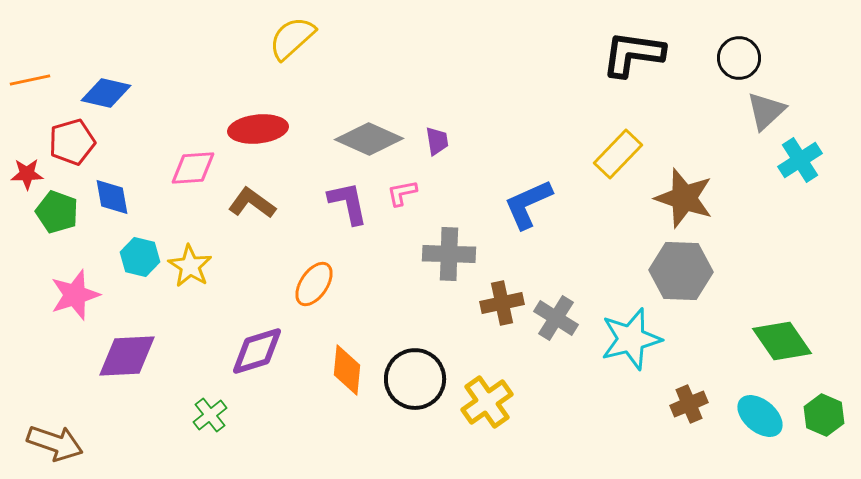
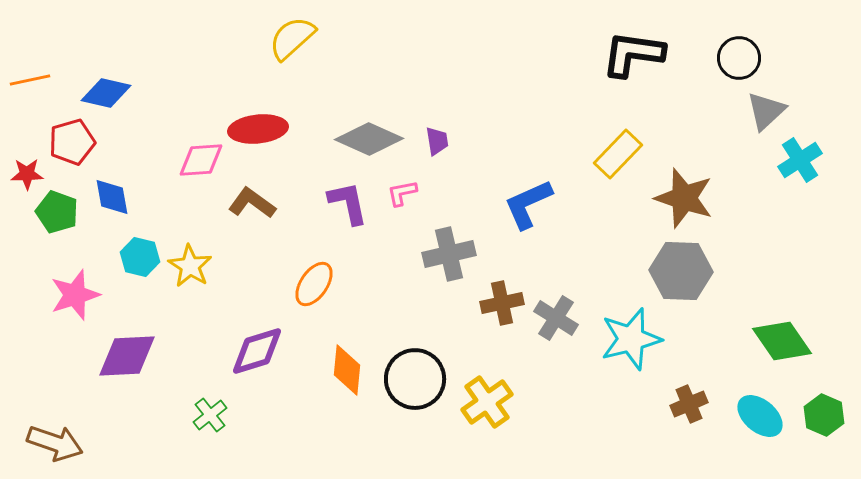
pink diamond at (193, 168): moved 8 px right, 8 px up
gray cross at (449, 254): rotated 15 degrees counterclockwise
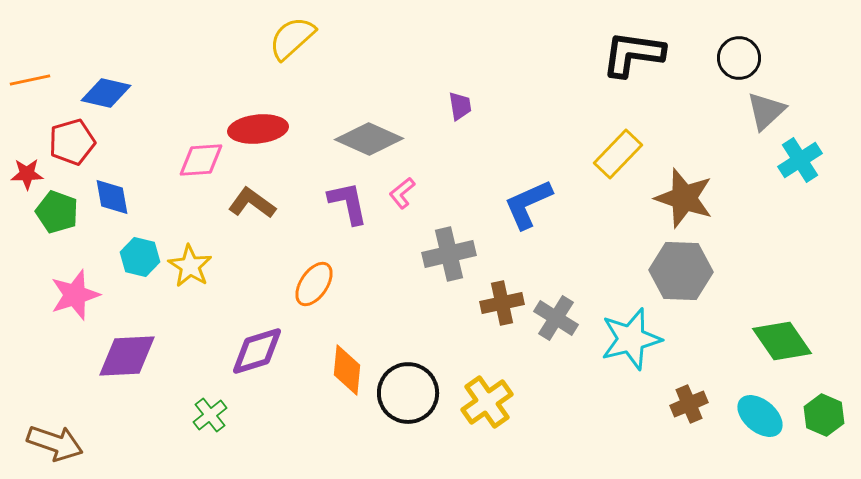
purple trapezoid at (437, 141): moved 23 px right, 35 px up
pink L-shape at (402, 193): rotated 28 degrees counterclockwise
black circle at (415, 379): moved 7 px left, 14 px down
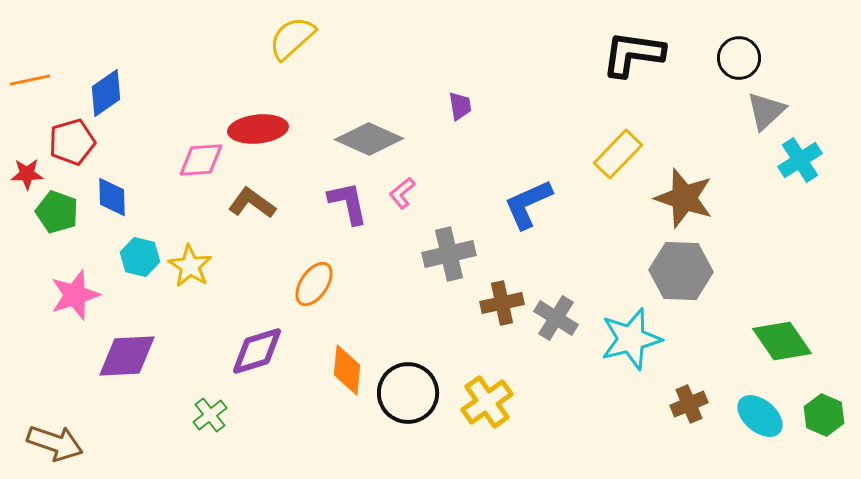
blue diamond at (106, 93): rotated 48 degrees counterclockwise
blue diamond at (112, 197): rotated 9 degrees clockwise
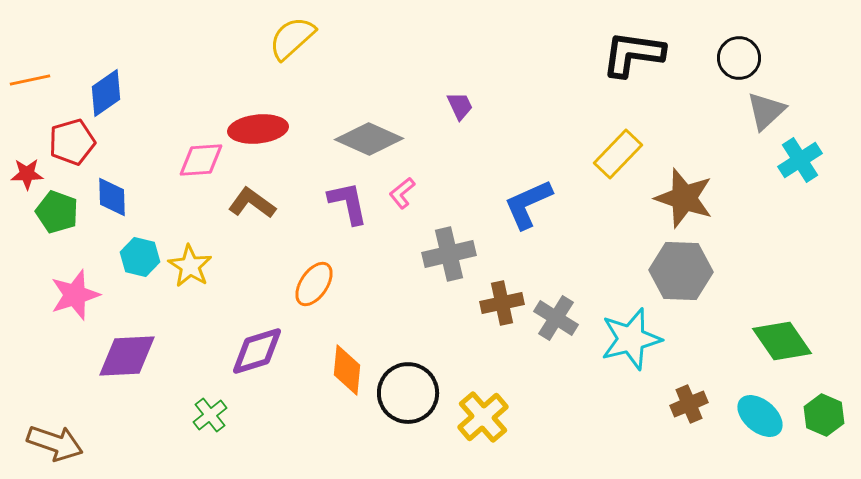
purple trapezoid at (460, 106): rotated 16 degrees counterclockwise
yellow cross at (487, 402): moved 4 px left, 15 px down; rotated 6 degrees counterclockwise
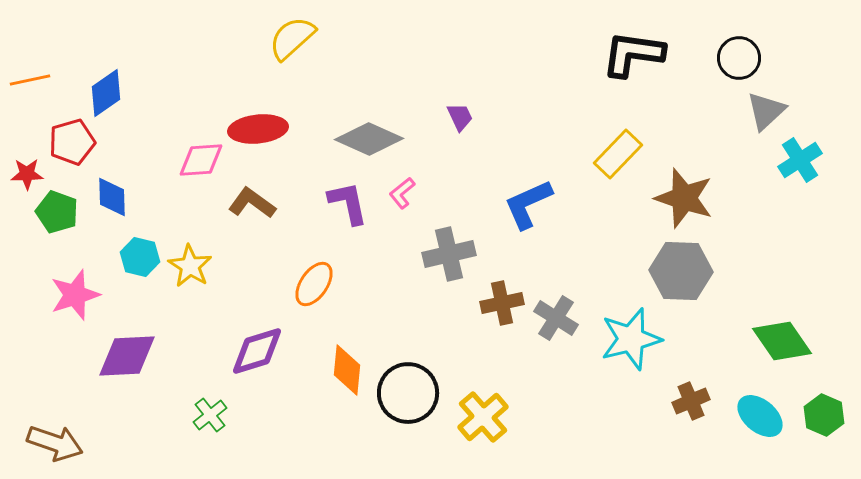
purple trapezoid at (460, 106): moved 11 px down
brown cross at (689, 404): moved 2 px right, 3 px up
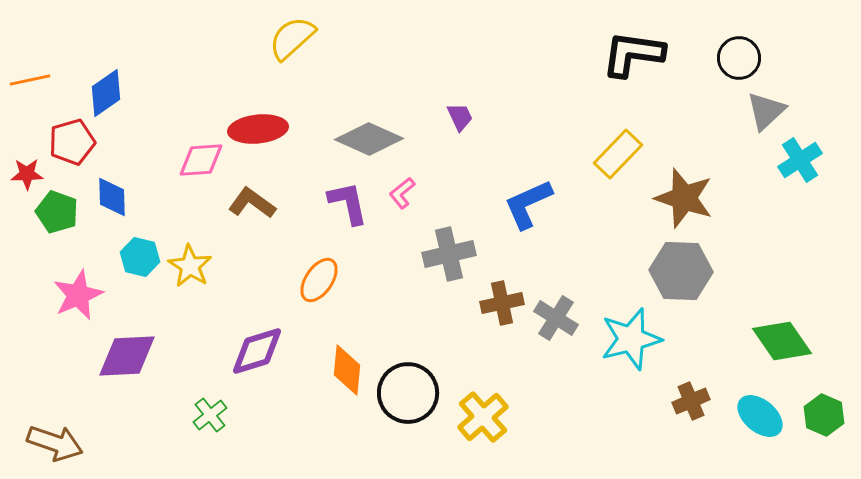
orange ellipse at (314, 284): moved 5 px right, 4 px up
pink star at (75, 295): moved 3 px right; rotated 6 degrees counterclockwise
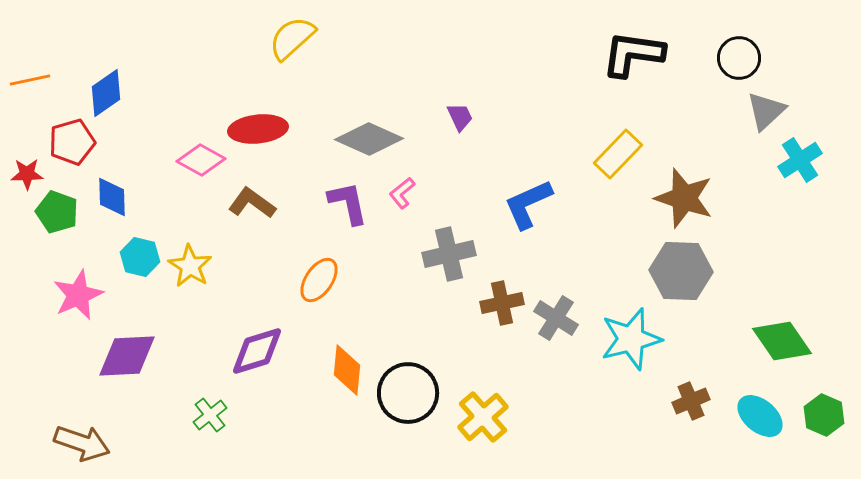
pink diamond at (201, 160): rotated 33 degrees clockwise
brown arrow at (55, 443): moved 27 px right
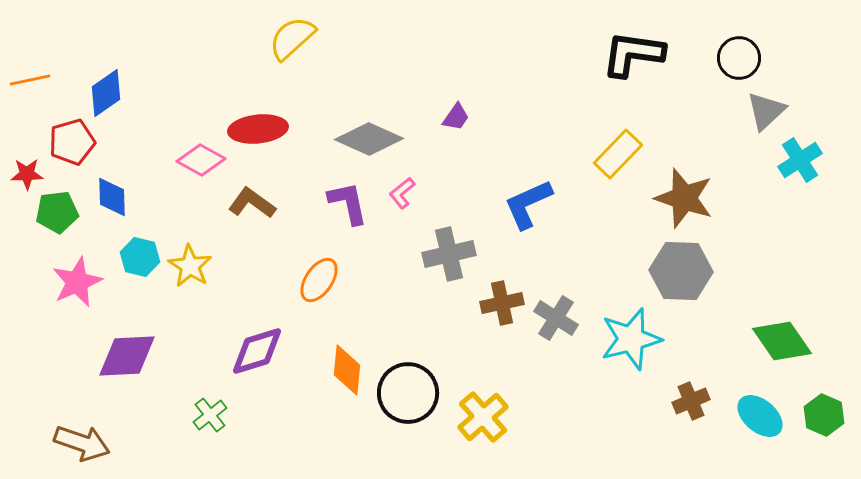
purple trapezoid at (460, 117): moved 4 px left; rotated 60 degrees clockwise
green pentagon at (57, 212): rotated 27 degrees counterclockwise
pink star at (78, 295): moved 1 px left, 13 px up
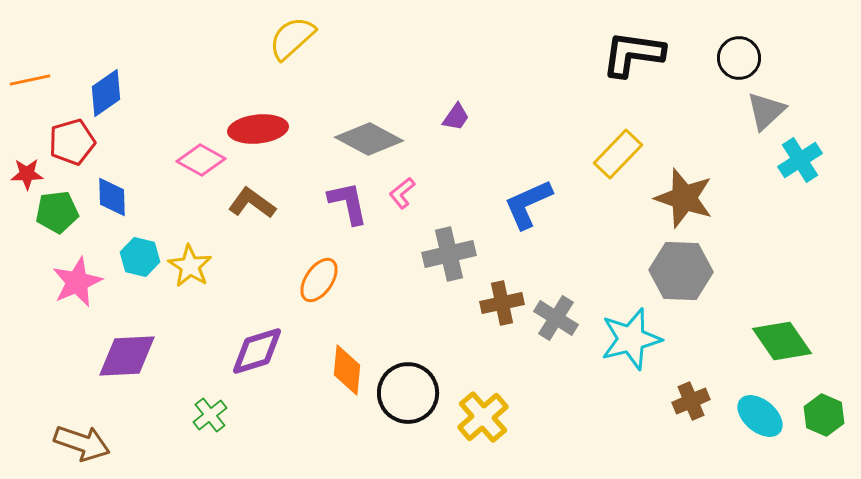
gray diamond at (369, 139): rotated 4 degrees clockwise
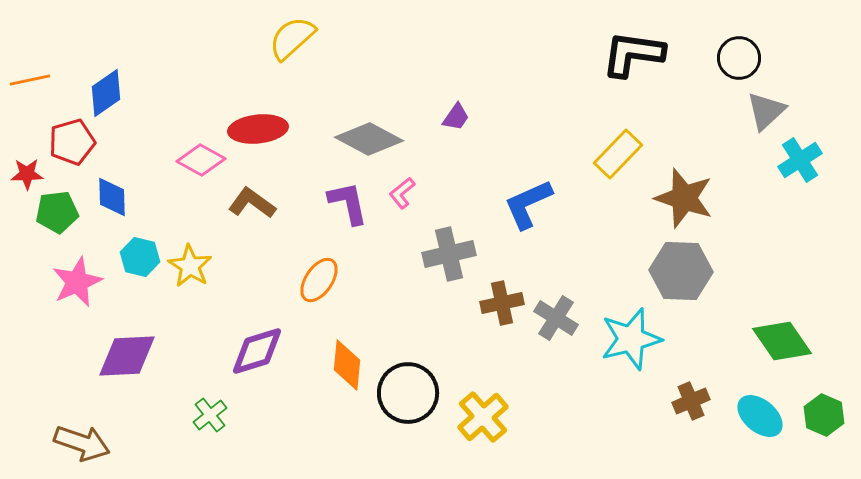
orange diamond at (347, 370): moved 5 px up
